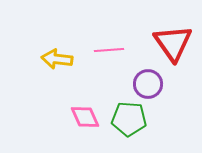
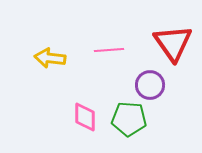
yellow arrow: moved 7 px left, 1 px up
purple circle: moved 2 px right, 1 px down
pink diamond: rotated 24 degrees clockwise
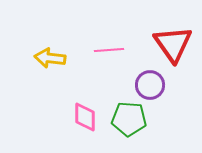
red triangle: moved 1 px down
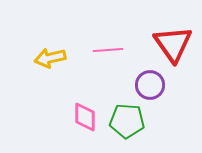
pink line: moved 1 px left
yellow arrow: rotated 20 degrees counterclockwise
green pentagon: moved 2 px left, 2 px down
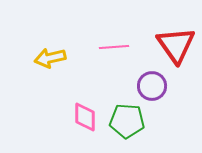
red triangle: moved 3 px right, 1 px down
pink line: moved 6 px right, 3 px up
purple circle: moved 2 px right, 1 px down
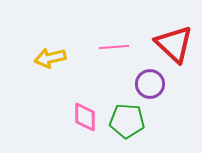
red triangle: moved 2 px left, 1 px up; rotated 12 degrees counterclockwise
purple circle: moved 2 px left, 2 px up
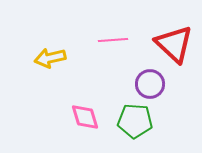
pink line: moved 1 px left, 7 px up
pink diamond: rotated 16 degrees counterclockwise
green pentagon: moved 8 px right
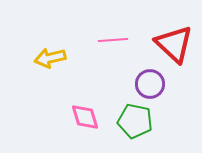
green pentagon: rotated 8 degrees clockwise
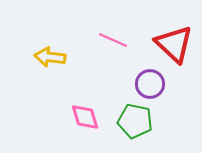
pink line: rotated 28 degrees clockwise
yellow arrow: moved 1 px up; rotated 20 degrees clockwise
